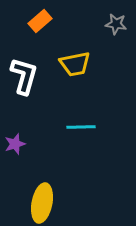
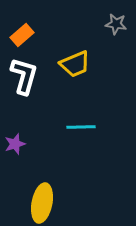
orange rectangle: moved 18 px left, 14 px down
yellow trapezoid: rotated 12 degrees counterclockwise
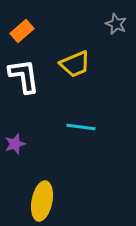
gray star: rotated 15 degrees clockwise
orange rectangle: moved 4 px up
white L-shape: rotated 24 degrees counterclockwise
cyan line: rotated 8 degrees clockwise
yellow ellipse: moved 2 px up
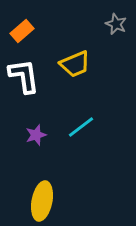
cyan line: rotated 44 degrees counterclockwise
purple star: moved 21 px right, 9 px up
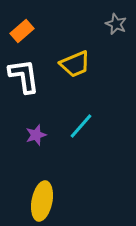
cyan line: moved 1 px up; rotated 12 degrees counterclockwise
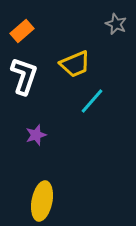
white L-shape: rotated 27 degrees clockwise
cyan line: moved 11 px right, 25 px up
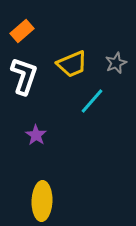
gray star: moved 39 px down; rotated 25 degrees clockwise
yellow trapezoid: moved 3 px left
purple star: rotated 20 degrees counterclockwise
yellow ellipse: rotated 9 degrees counterclockwise
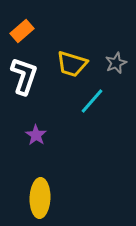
yellow trapezoid: rotated 40 degrees clockwise
yellow ellipse: moved 2 px left, 3 px up
